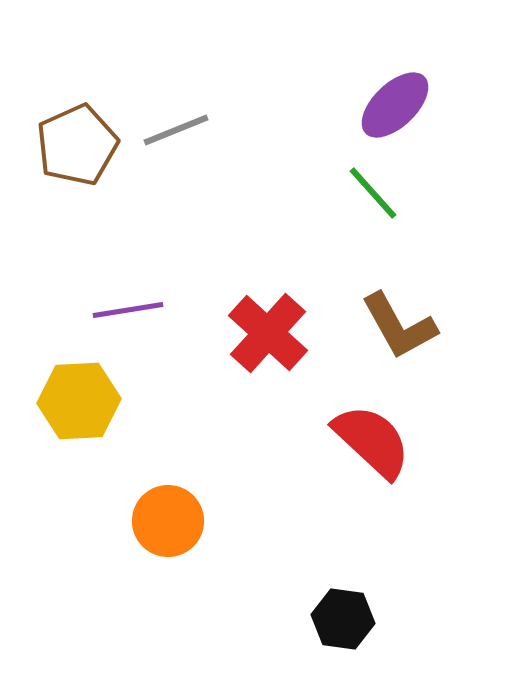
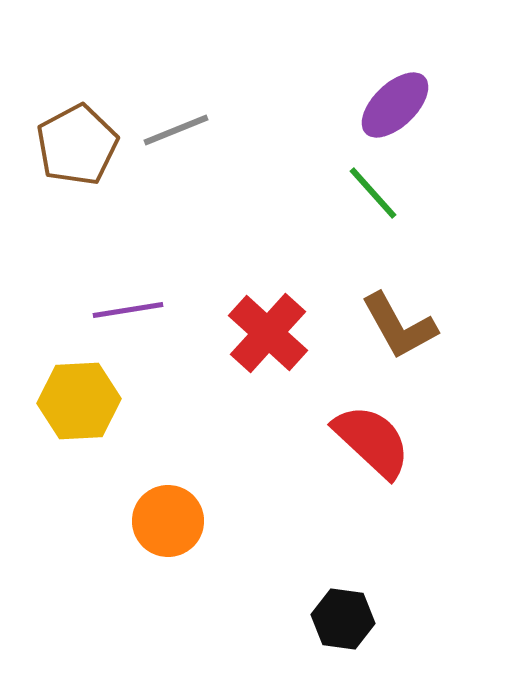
brown pentagon: rotated 4 degrees counterclockwise
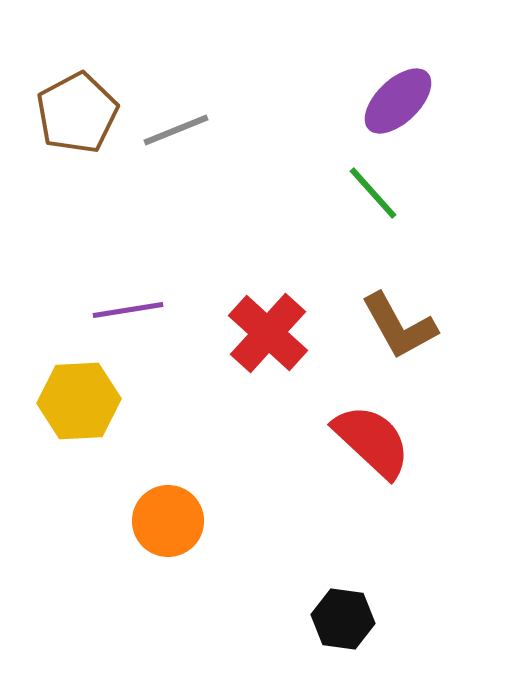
purple ellipse: moved 3 px right, 4 px up
brown pentagon: moved 32 px up
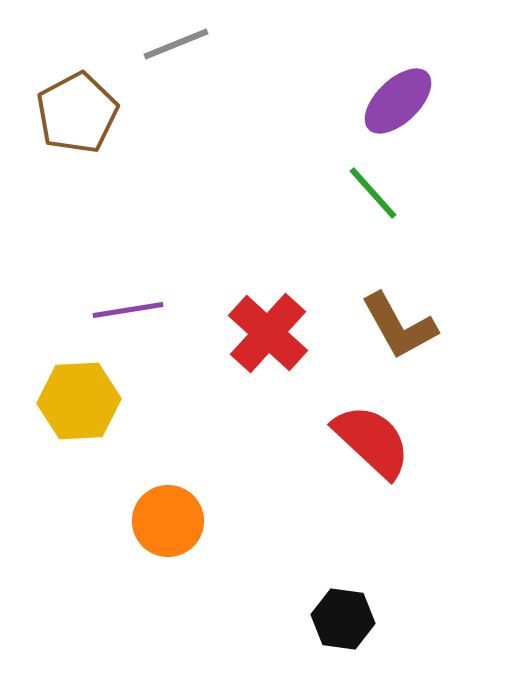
gray line: moved 86 px up
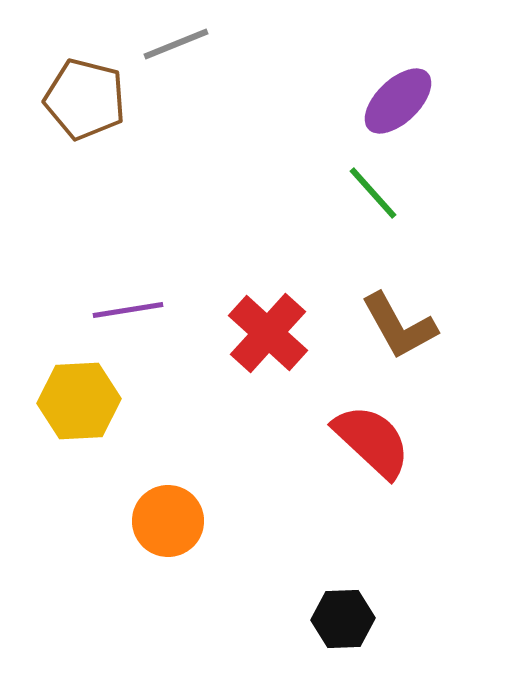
brown pentagon: moved 8 px right, 14 px up; rotated 30 degrees counterclockwise
black hexagon: rotated 10 degrees counterclockwise
